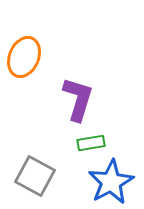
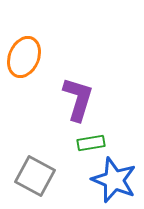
blue star: moved 3 px right, 2 px up; rotated 21 degrees counterclockwise
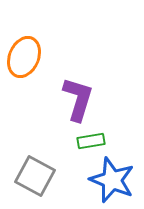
green rectangle: moved 2 px up
blue star: moved 2 px left
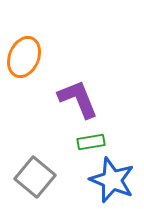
purple L-shape: rotated 39 degrees counterclockwise
green rectangle: moved 1 px down
gray square: moved 1 px down; rotated 12 degrees clockwise
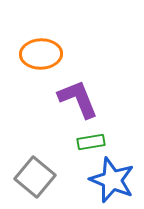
orange ellipse: moved 17 px right, 3 px up; rotated 66 degrees clockwise
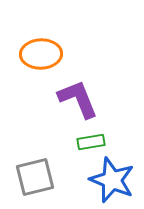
gray square: rotated 36 degrees clockwise
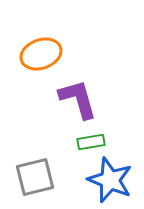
orange ellipse: rotated 18 degrees counterclockwise
purple L-shape: rotated 6 degrees clockwise
blue star: moved 2 px left
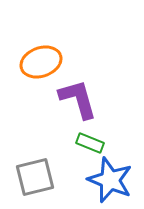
orange ellipse: moved 8 px down
green rectangle: moved 1 px left, 1 px down; rotated 32 degrees clockwise
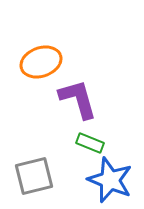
gray square: moved 1 px left, 1 px up
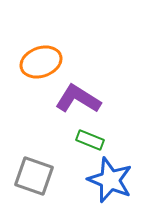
purple L-shape: rotated 42 degrees counterclockwise
green rectangle: moved 3 px up
gray square: rotated 33 degrees clockwise
